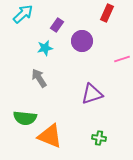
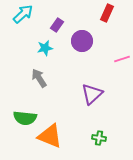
purple triangle: rotated 25 degrees counterclockwise
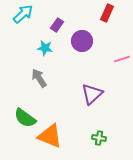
cyan star: rotated 21 degrees clockwise
green semicircle: rotated 30 degrees clockwise
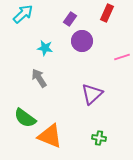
purple rectangle: moved 13 px right, 6 px up
pink line: moved 2 px up
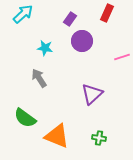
orange triangle: moved 7 px right
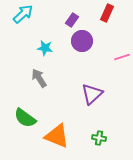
purple rectangle: moved 2 px right, 1 px down
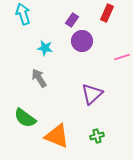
cyan arrow: rotated 65 degrees counterclockwise
green cross: moved 2 px left, 2 px up; rotated 24 degrees counterclockwise
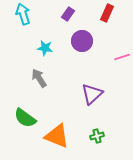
purple rectangle: moved 4 px left, 6 px up
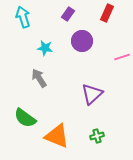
cyan arrow: moved 3 px down
